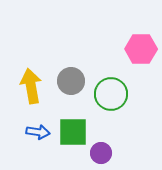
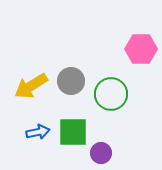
yellow arrow: rotated 112 degrees counterclockwise
blue arrow: rotated 20 degrees counterclockwise
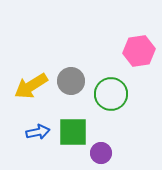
pink hexagon: moved 2 px left, 2 px down; rotated 8 degrees counterclockwise
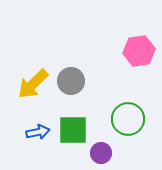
yellow arrow: moved 2 px right, 2 px up; rotated 12 degrees counterclockwise
green circle: moved 17 px right, 25 px down
green square: moved 2 px up
